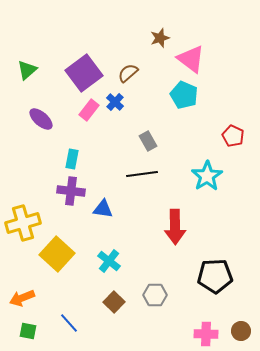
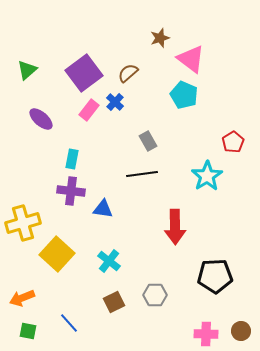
red pentagon: moved 6 px down; rotated 15 degrees clockwise
brown square: rotated 20 degrees clockwise
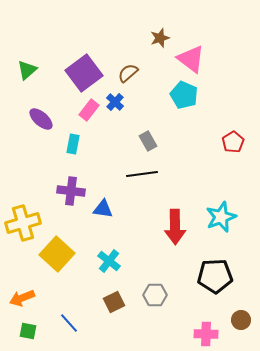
cyan rectangle: moved 1 px right, 15 px up
cyan star: moved 14 px right, 41 px down; rotated 12 degrees clockwise
brown circle: moved 11 px up
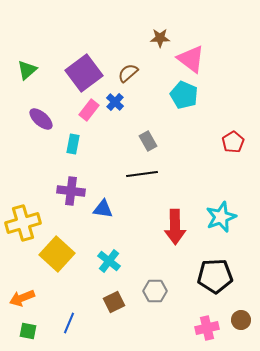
brown star: rotated 18 degrees clockwise
gray hexagon: moved 4 px up
blue line: rotated 65 degrees clockwise
pink cross: moved 1 px right, 6 px up; rotated 15 degrees counterclockwise
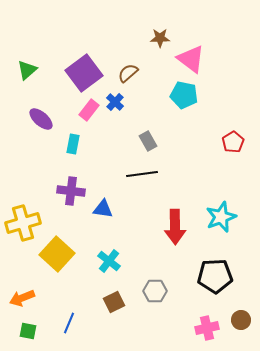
cyan pentagon: rotated 12 degrees counterclockwise
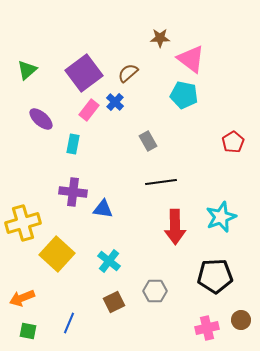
black line: moved 19 px right, 8 px down
purple cross: moved 2 px right, 1 px down
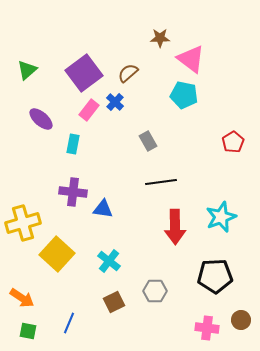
orange arrow: rotated 125 degrees counterclockwise
pink cross: rotated 20 degrees clockwise
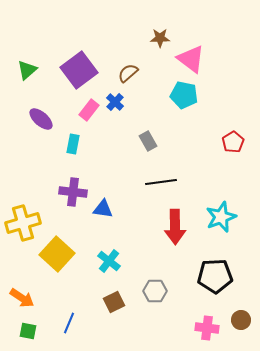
purple square: moved 5 px left, 3 px up
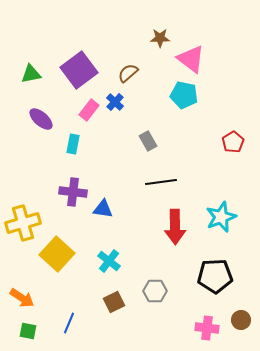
green triangle: moved 4 px right, 4 px down; rotated 30 degrees clockwise
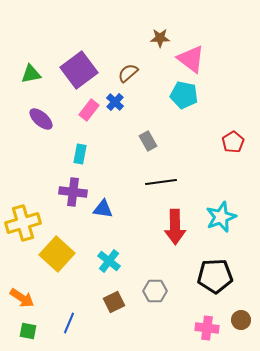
cyan rectangle: moved 7 px right, 10 px down
